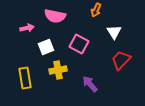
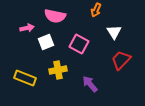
white square: moved 5 px up
yellow rectangle: rotated 60 degrees counterclockwise
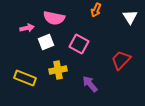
pink semicircle: moved 1 px left, 2 px down
white triangle: moved 16 px right, 15 px up
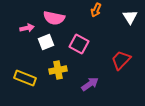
purple arrow: rotated 96 degrees clockwise
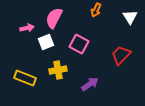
pink semicircle: rotated 105 degrees clockwise
red trapezoid: moved 5 px up
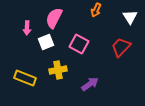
pink arrow: rotated 104 degrees clockwise
red trapezoid: moved 8 px up
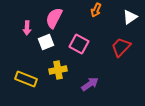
white triangle: rotated 28 degrees clockwise
yellow rectangle: moved 1 px right, 1 px down
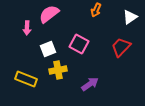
pink semicircle: moved 5 px left, 4 px up; rotated 25 degrees clockwise
white square: moved 2 px right, 7 px down
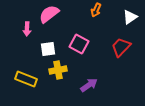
pink arrow: moved 1 px down
white square: rotated 14 degrees clockwise
purple arrow: moved 1 px left, 1 px down
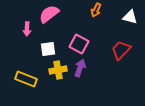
white triangle: rotated 49 degrees clockwise
red trapezoid: moved 3 px down
purple arrow: moved 9 px left, 17 px up; rotated 36 degrees counterclockwise
